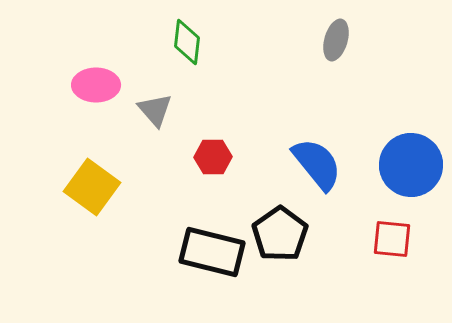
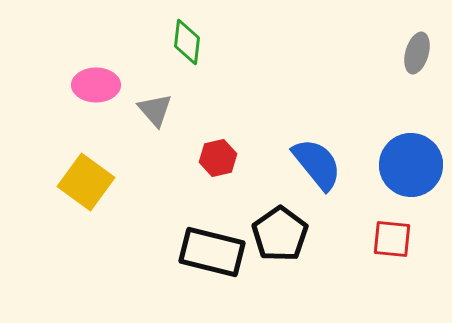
gray ellipse: moved 81 px right, 13 px down
red hexagon: moved 5 px right, 1 px down; rotated 12 degrees counterclockwise
yellow square: moved 6 px left, 5 px up
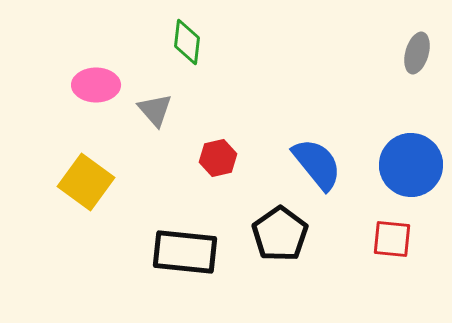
black rectangle: moved 27 px left; rotated 8 degrees counterclockwise
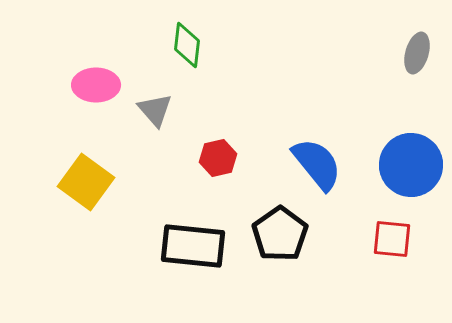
green diamond: moved 3 px down
black rectangle: moved 8 px right, 6 px up
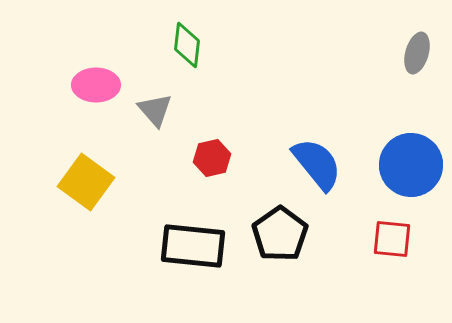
red hexagon: moved 6 px left
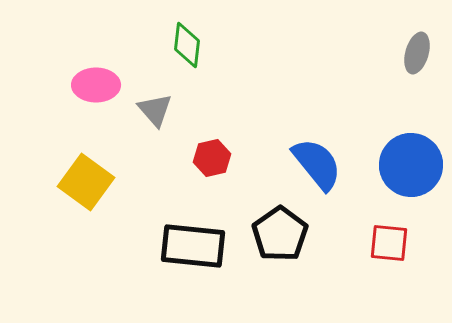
red square: moved 3 px left, 4 px down
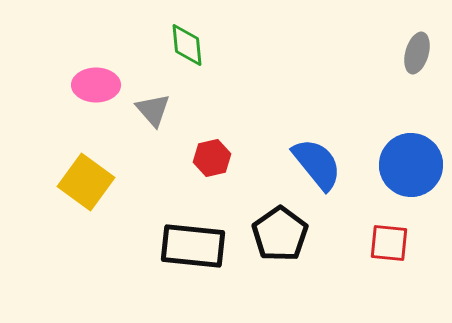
green diamond: rotated 12 degrees counterclockwise
gray triangle: moved 2 px left
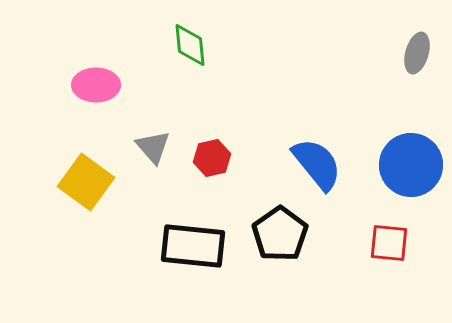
green diamond: moved 3 px right
gray triangle: moved 37 px down
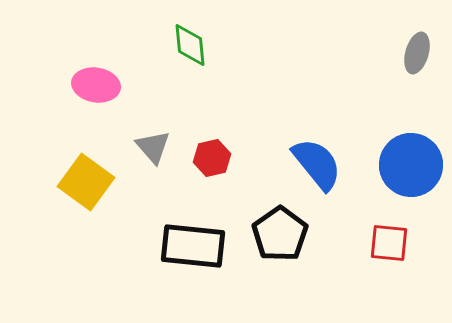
pink ellipse: rotated 9 degrees clockwise
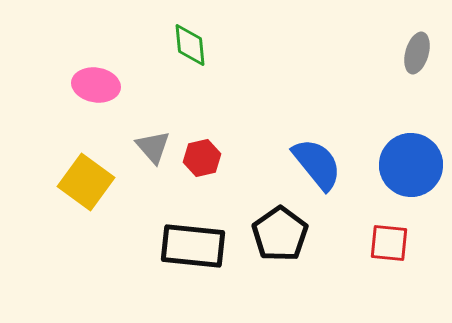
red hexagon: moved 10 px left
